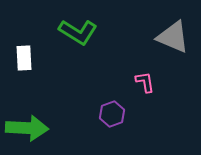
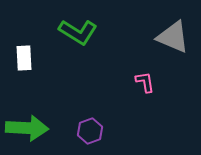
purple hexagon: moved 22 px left, 17 px down
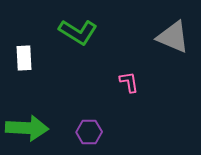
pink L-shape: moved 16 px left
purple hexagon: moved 1 px left, 1 px down; rotated 20 degrees clockwise
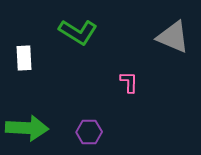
pink L-shape: rotated 10 degrees clockwise
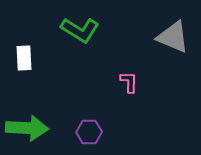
green L-shape: moved 2 px right, 2 px up
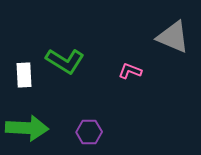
green L-shape: moved 15 px left, 31 px down
white rectangle: moved 17 px down
pink L-shape: moved 1 px right, 11 px up; rotated 70 degrees counterclockwise
